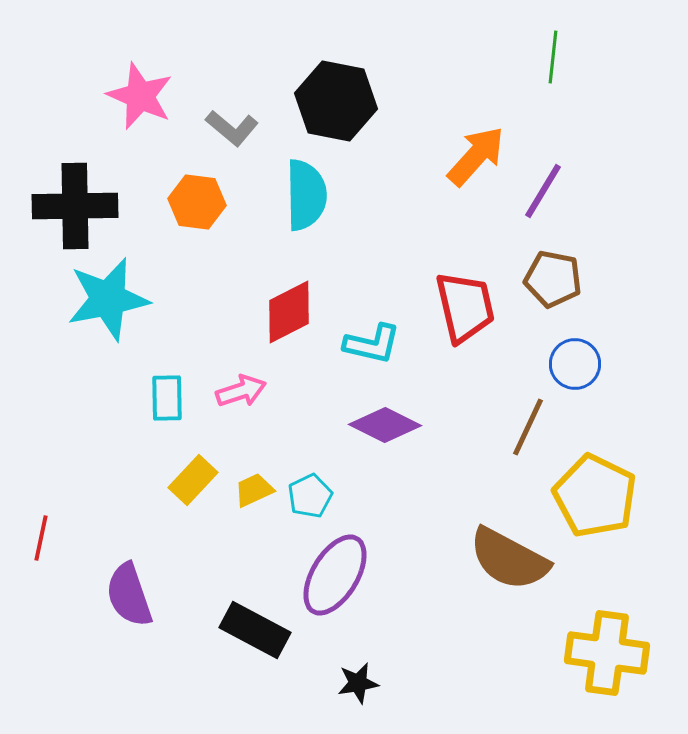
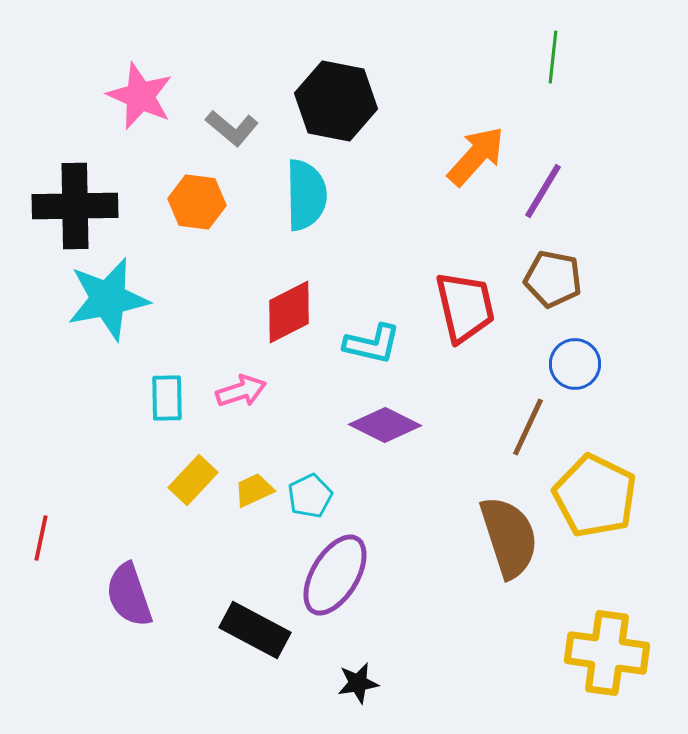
brown semicircle: moved 22 px up; rotated 136 degrees counterclockwise
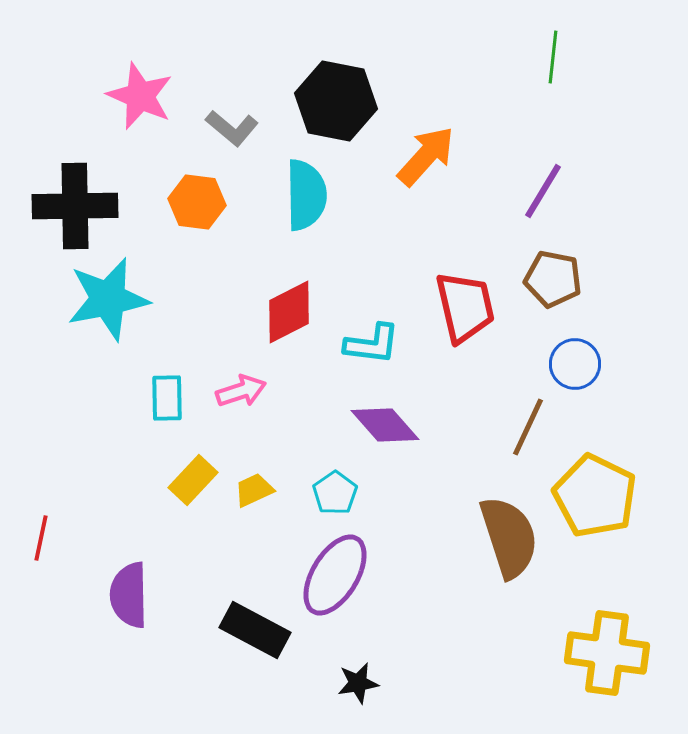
orange arrow: moved 50 px left
cyan L-shape: rotated 6 degrees counterclockwise
purple diamond: rotated 22 degrees clockwise
cyan pentagon: moved 25 px right, 3 px up; rotated 9 degrees counterclockwise
purple semicircle: rotated 18 degrees clockwise
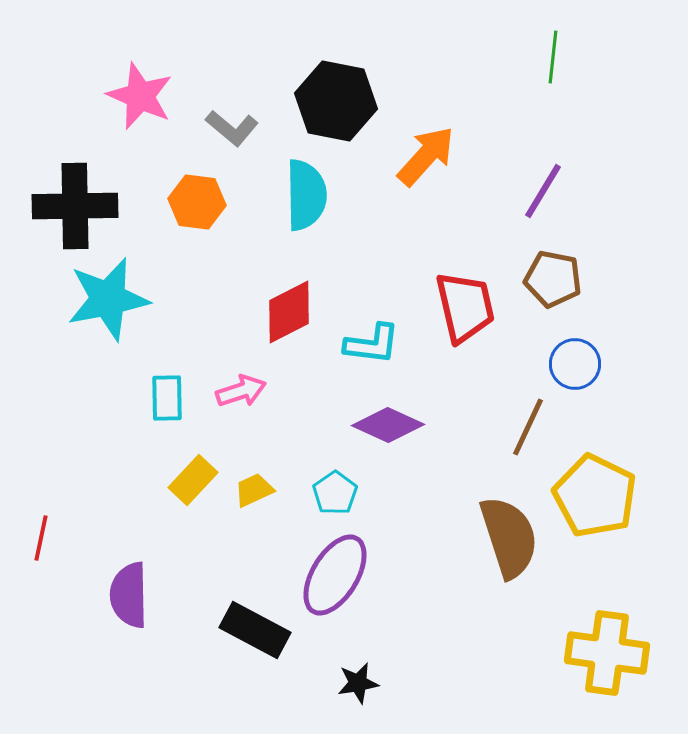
purple diamond: moved 3 px right; rotated 24 degrees counterclockwise
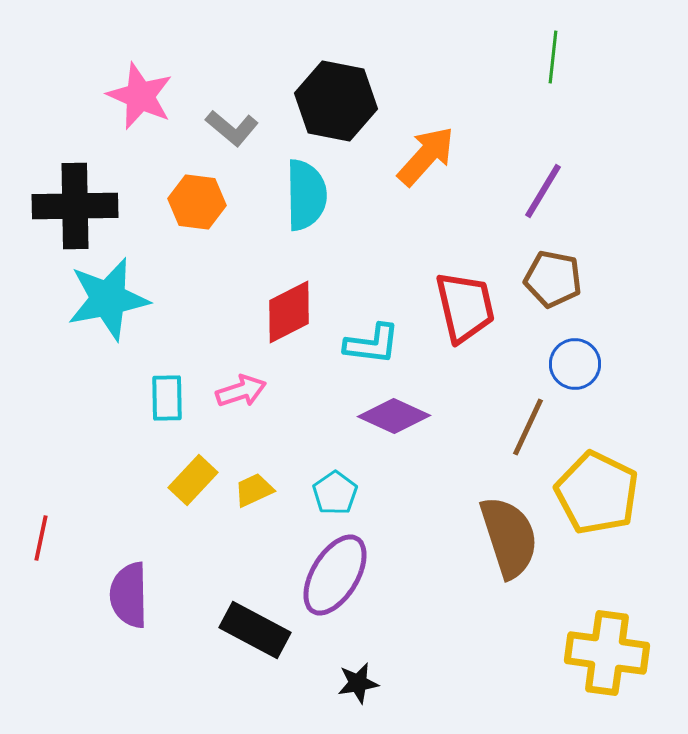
purple diamond: moved 6 px right, 9 px up
yellow pentagon: moved 2 px right, 3 px up
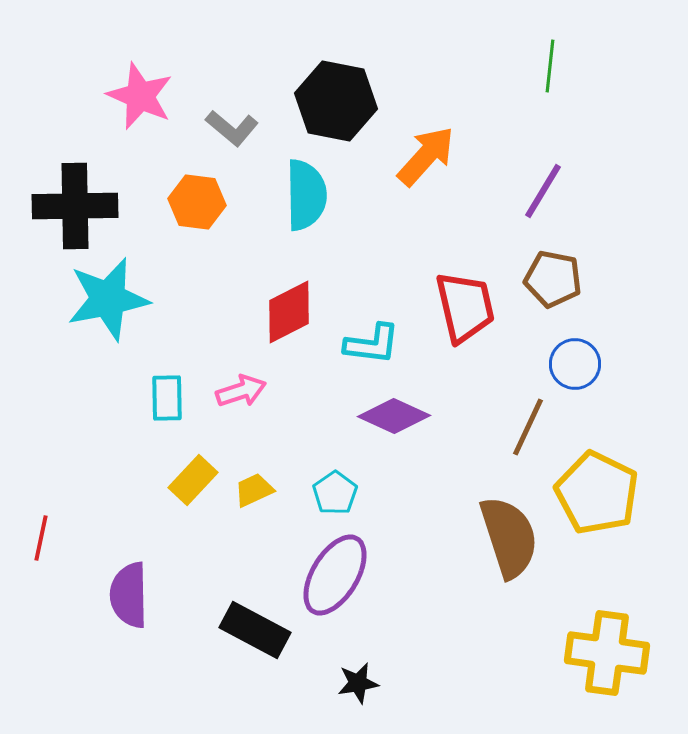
green line: moved 3 px left, 9 px down
